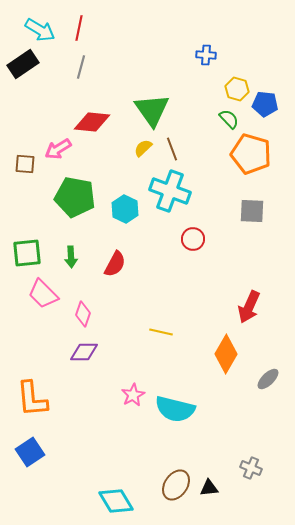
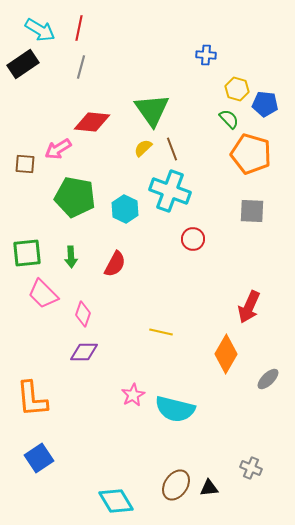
blue square: moved 9 px right, 6 px down
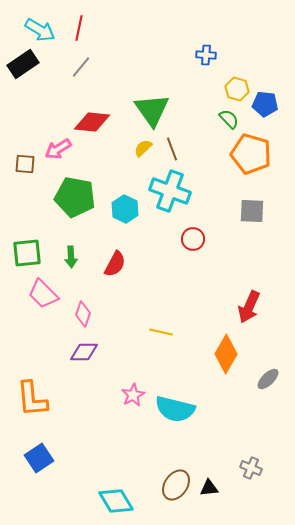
gray line: rotated 25 degrees clockwise
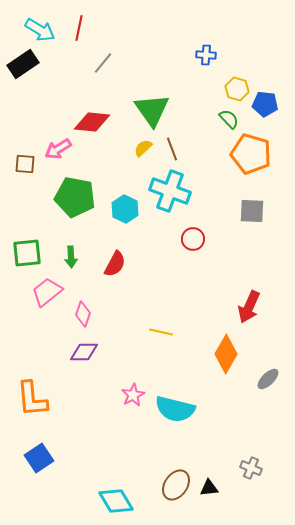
gray line: moved 22 px right, 4 px up
pink trapezoid: moved 4 px right, 2 px up; rotated 96 degrees clockwise
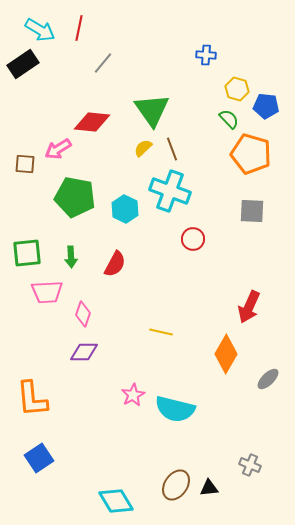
blue pentagon: moved 1 px right, 2 px down
pink trapezoid: rotated 144 degrees counterclockwise
gray cross: moved 1 px left, 3 px up
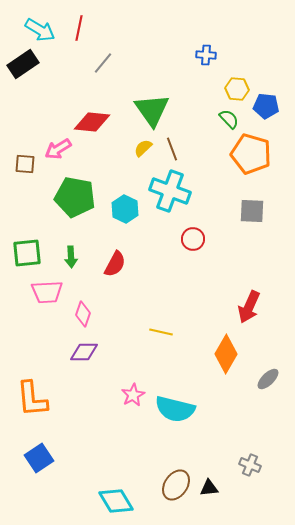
yellow hexagon: rotated 10 degrees counterclockwise
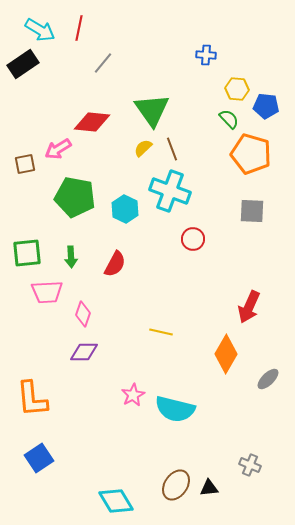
brown square: rotated 15 degrees counterclockwise
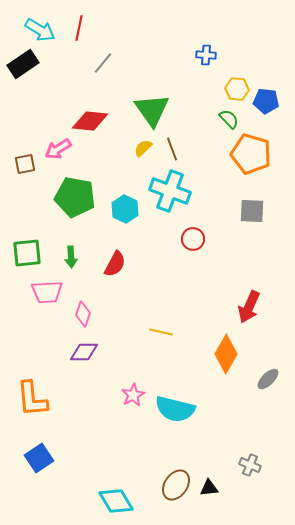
blue pentagon: moved 5 px up
red diamond: moved 2 px left, 1 px up
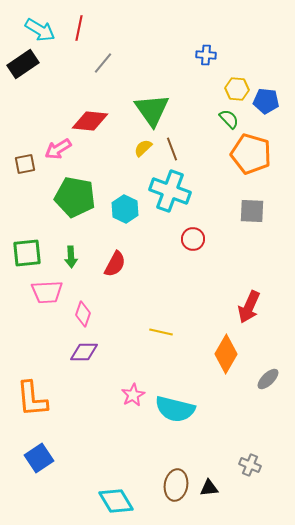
brown ellipse: rotated 24 degrees counterclockwise
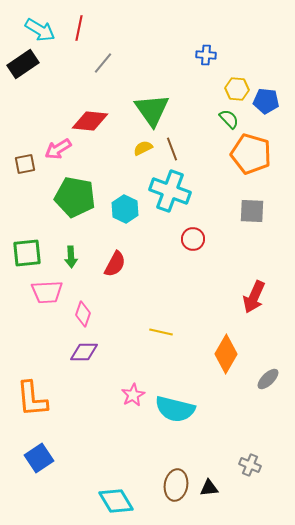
yellow semicircle: rotated 18 degrees clockwise
red arrow: moved 5 px right, 10 px up
